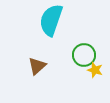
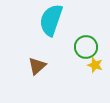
green circle: moved 2 px right, 8 px up
yellow star: moved 5 px up
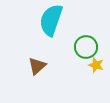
yellow star: moved 1 px right
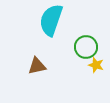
brown triangle: rotated 30 degrees clockwise
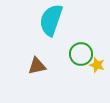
green circle: moved 5 px left, 7 px down
yellow star: moved 1 px right
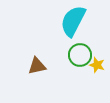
cyan semicircle: moved 22 px right, 1 px down; rotated 8 degrees clockwise
green circle: moved 1 px left, 1 px down
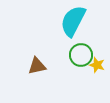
green circle: moved 1 px right
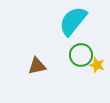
cyan semicircle: rotated 12 degrees clockwise
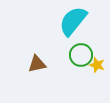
brown triangle: moved 2 px up
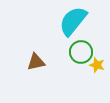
green circle: moved 3 px up
brown triangle: moved 1 px left, 2 px up
